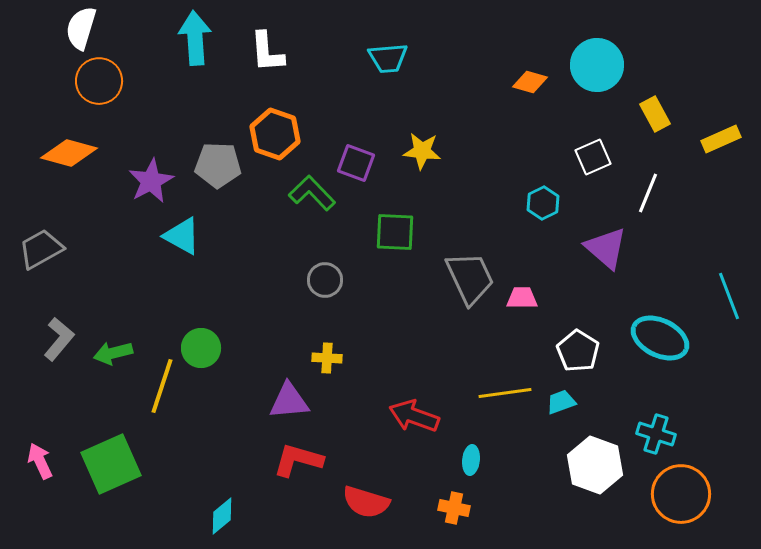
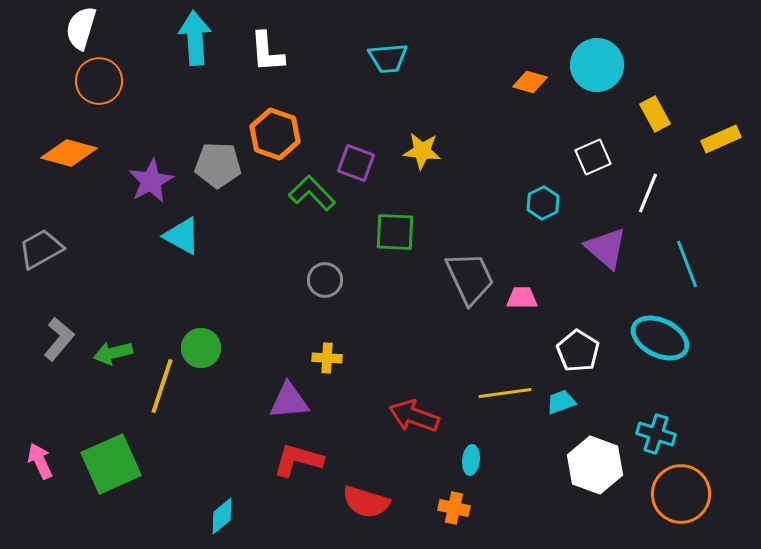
cyan line at (729, 296): moved 42 px left, 32 px up
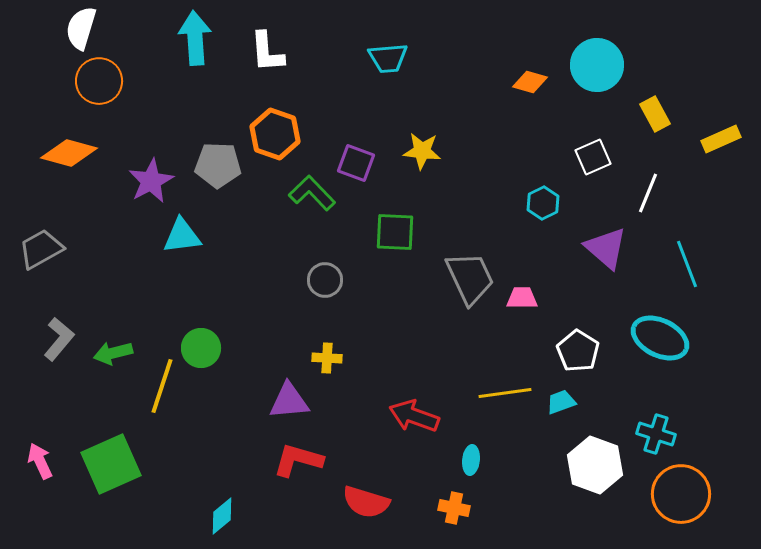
cyan triangle at (182, 236): rotated 36 degrees counterclockwise
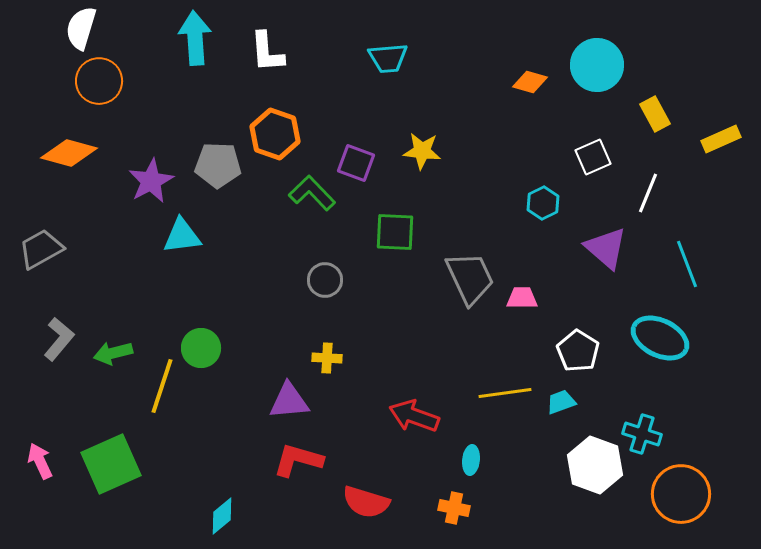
cyan cross at (656, 434): moved 14 px left
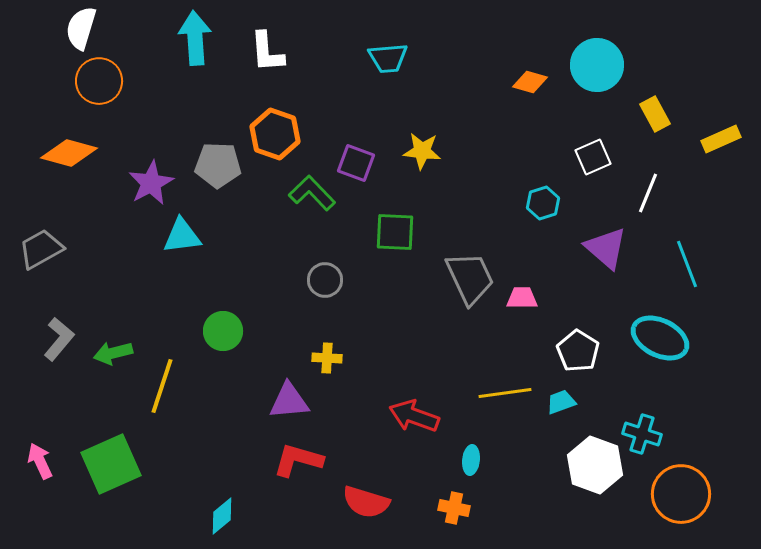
purple star at (151, 181): moved 2 px down
cyan hexagon at (543, 203): rotated 8 degrees clockwise
green circle at (201, 348): moved 22 px right, 17 px up
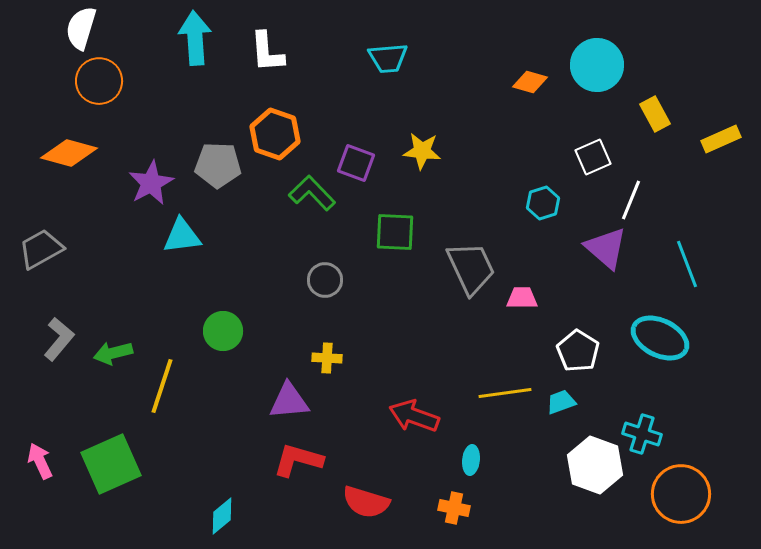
white line at (648, 193): moved 17 px left, 7 px down
gray trapezoid at (470, 278): moved 1 px right, 10 px up
